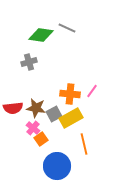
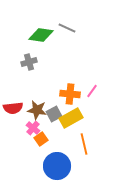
brown star: moved 1 px right, 2 px down
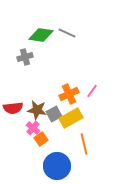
gray line: moved 5 px down
gray cross: moved 4 px left, 5 px up
orange cross: moved 1 px left; rotated 30 degrees counterclockwise
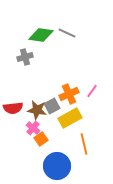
gray square: moved 2 px left, 8 px up
yellow rectangle: moved 1 px left
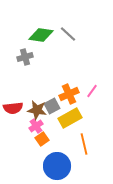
gray line: moved 1 px right, 1 px down; rotated 18 degrees clockwise
pink cross: moved 3 px right, 2 px up; rotated 16 degrees clockwise
orange square: moved 1 px right
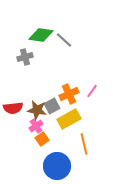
gray line: moved 4 px left, 6 px down
yellow rectangle: moved 1 px left, 1 px down
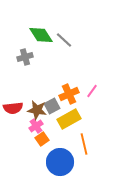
green diamond: rotated 50 degrees clockwise
blue circle: moved 3 px right, 4 px up
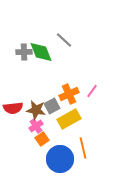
green diamond: moved 17 px down; rotated 10 degrees clockwise
gray cross: moved 1 px left, 5 px up; rotated 14 degrees clockwise
brown star: moved 1 px left
orange line: moved 1 px left, 4 px down
blue circle: moved 3 px up
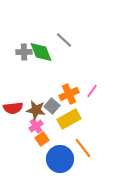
gray square: rotated 21 degrees counterclockwise
orange line: rotated 25 degrees counterclockwise
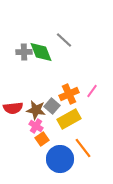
pink cross: rotated 24 degrees counterclockwise
